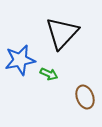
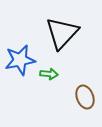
green arrow: rotated 18 degrees counterclockwise
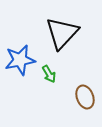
green arrow: rotated 54 degrees clockwise
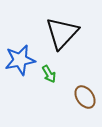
brown ellipse: rotated 15 degrees counterclockwise
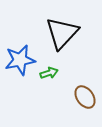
green arrow: moved 1 px up; rotated 78 degrees counterclockwise
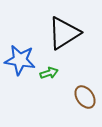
black triangle: moved 2 px right; rotated 15 degrees clockwise
blue star: rotated 20 degrees clockwise
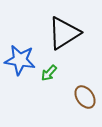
green arrow: rotated 150 degrees clockwise
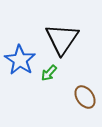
black triangle: moved 2 px left, 6 px down; rotated 24 degrees counterclockwise
blue star: rotated 24 degrees clockwise
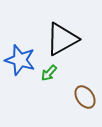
black triangle: rotated 27 degrees clockwise
blue star: rotated 16 degrees counterclockwise
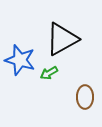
green arrow: rotated 18 degrees clockwise
brown ellipse: rotated 35 degrees clockwise
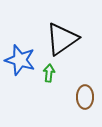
black triangle: rotated 6 degrees counterclockwise
green arrow: rotated 126 degrees clockwise
